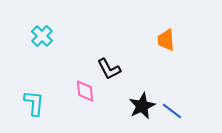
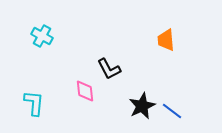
cyan cross: rotated 15 degrees counterclockwise
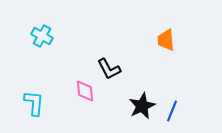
blue line: rotated 75 degrees clockwise
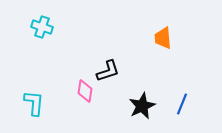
cyan cross: moved 9 px up; rotated 10 degrees counterclockwise
orange trapezoid: moved 3 px left, 2 px up
black L-shape: moved 1 px left, 2 px down; rotated 80 degrees counterclockwise
pink diamond: rotated 15 degrees clockwise
blue line: moved 10 px right, 7 px up
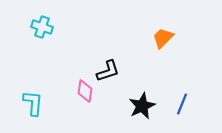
orange trapezoid: rotated 50 degrees clockwise
cyan L-shape: moved 1 px left
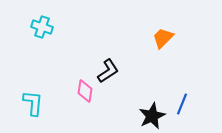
black L-shape: rotated 15 degrees counterclockwise
black star: moved 10 px right, 10 px down
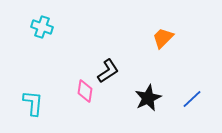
blue line: moved 10 px right, 5 px up; rotated 25 degrees clockwise
black star: moved 4 px left, 18 px up
